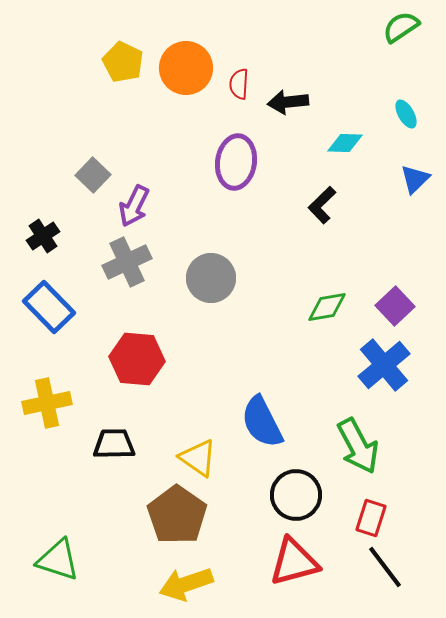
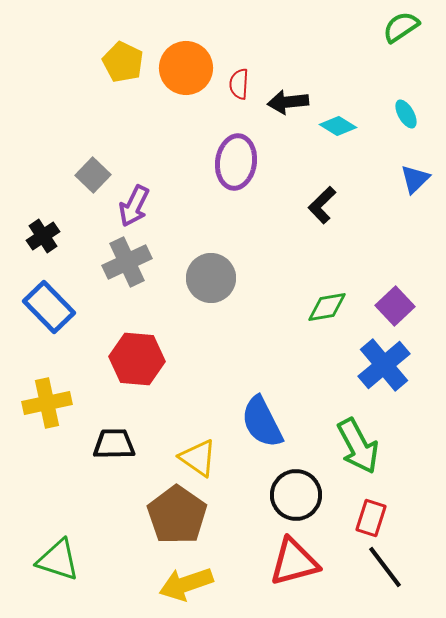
cyan diamond: moved 7 px left, 17 px up; rotated 30 degrees clockwise
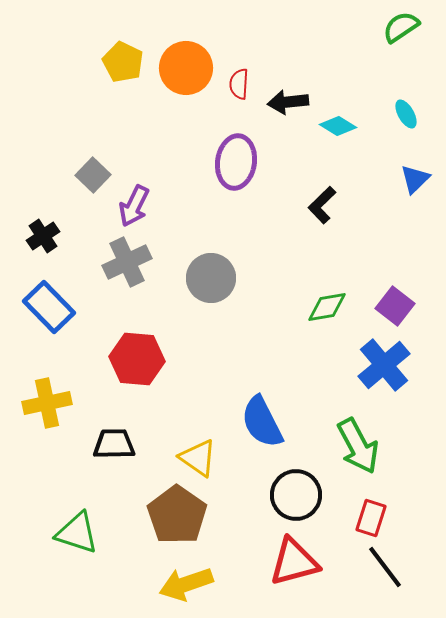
purple square: rotated 9 degrees counterclockwise
green triangle: moved 19 px right, 27 px up
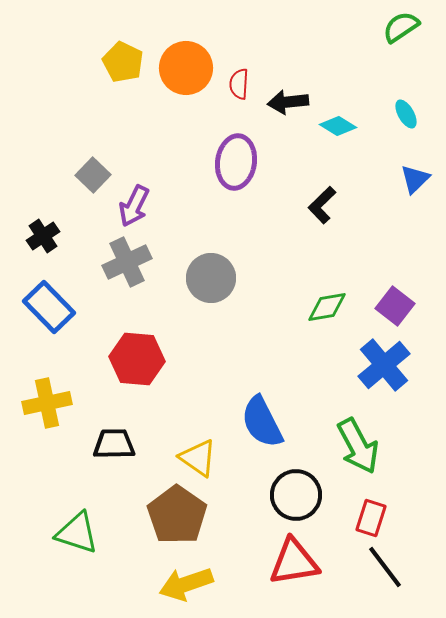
red triangle: rotated 6 degrees clockwise
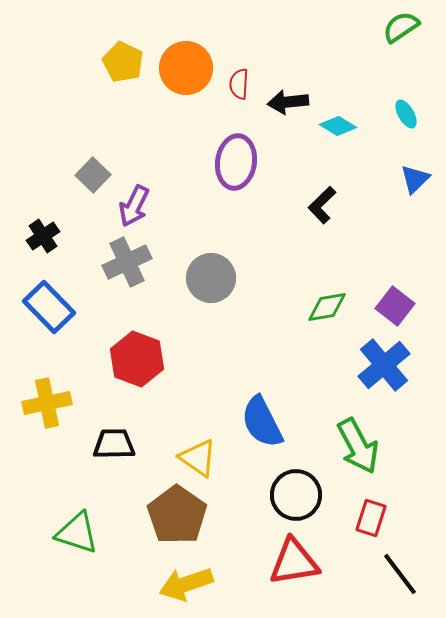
red hexagon: rotated 16 degrees clockwise
black line: moved 15 px right, 7 px down
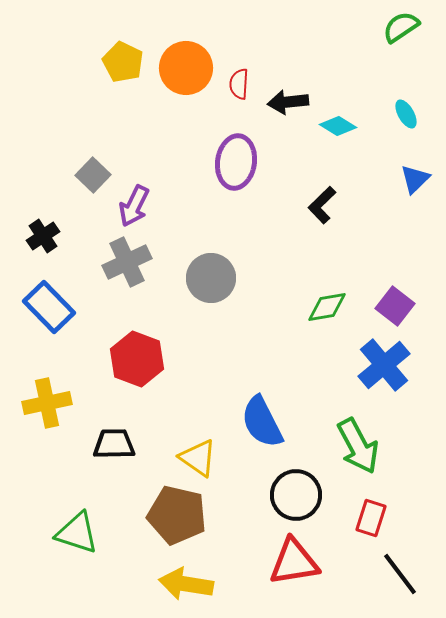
brown pentagon: rotated 22 degrees counterclockwise
yellow arrow: rotated 28 degrees clockwise
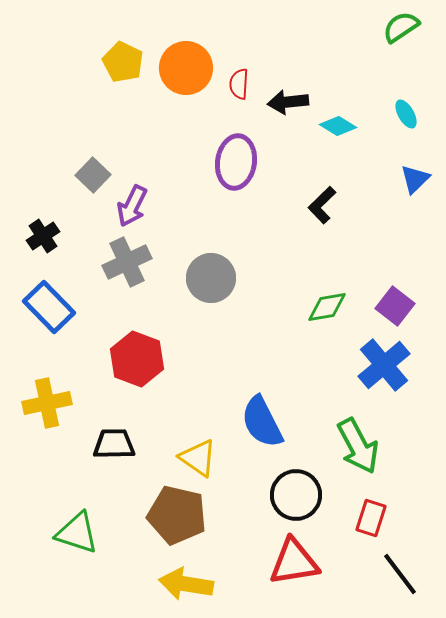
purple arrow: moved 2 px left
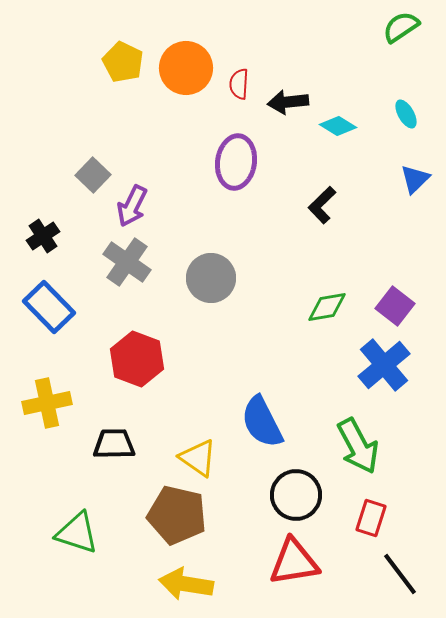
gray cross: rotated 30 degrees counterclockwise
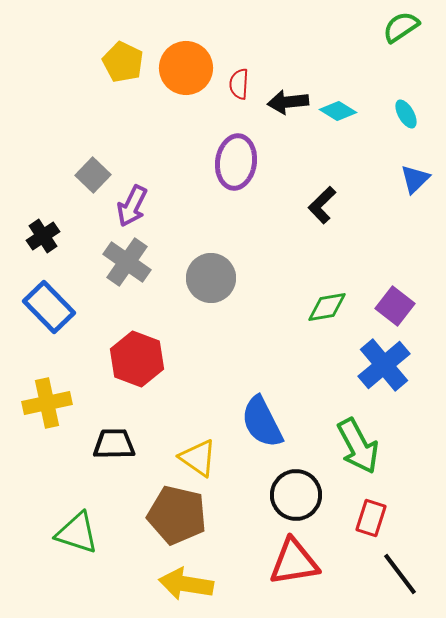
cyan diamond: moved 15 px up
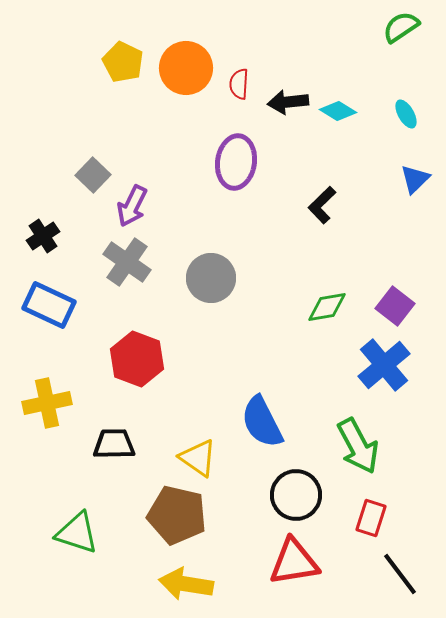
blue rectangle: moved 2 px up; rotated 21 degrees counterclockwise
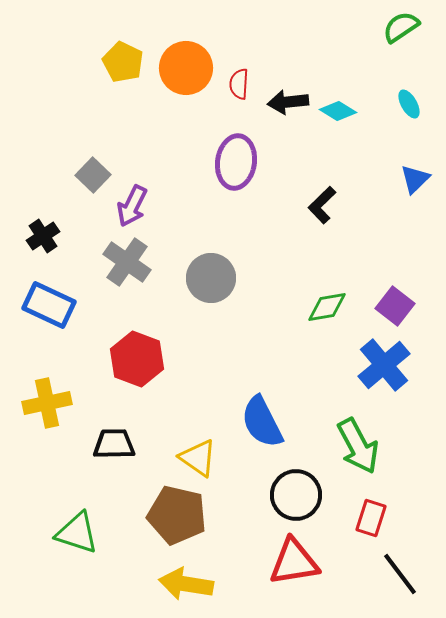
cyan ellipse: moved 3 px right, 10 px up
